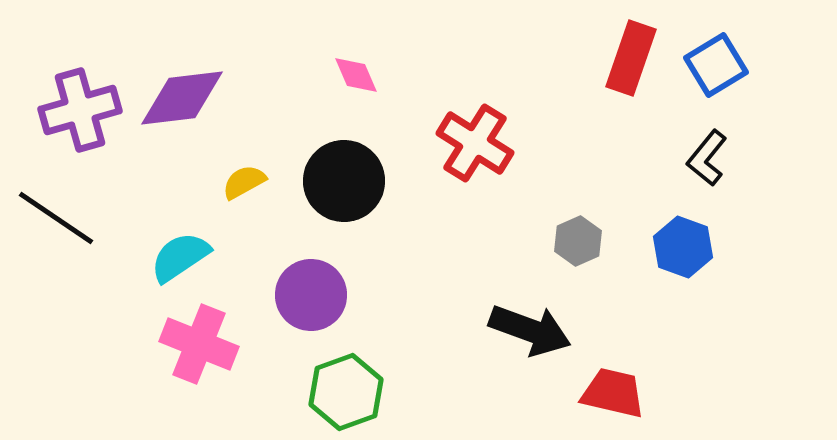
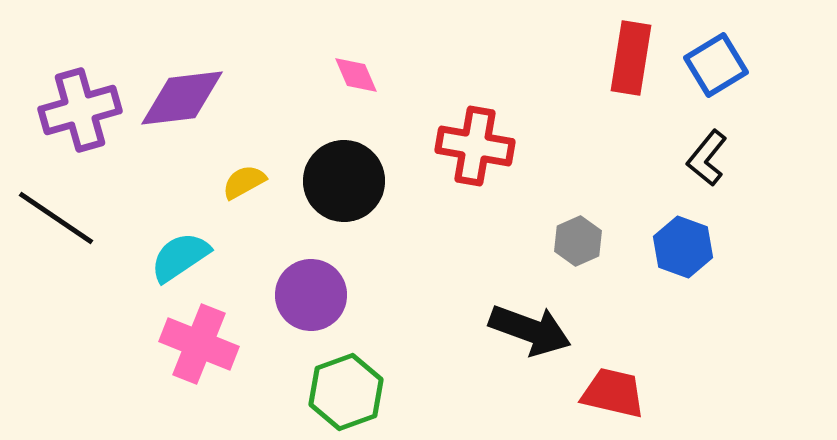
red rectangle: rotated 10 degrees counterclockwise
red cross: moved 3 px down; rotated 22 degrees counterclockwise
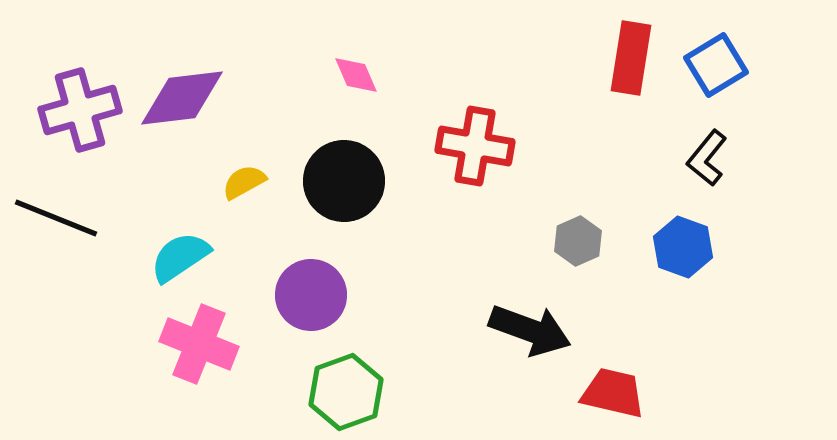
black line: rotated 12 degrees counterclockwise
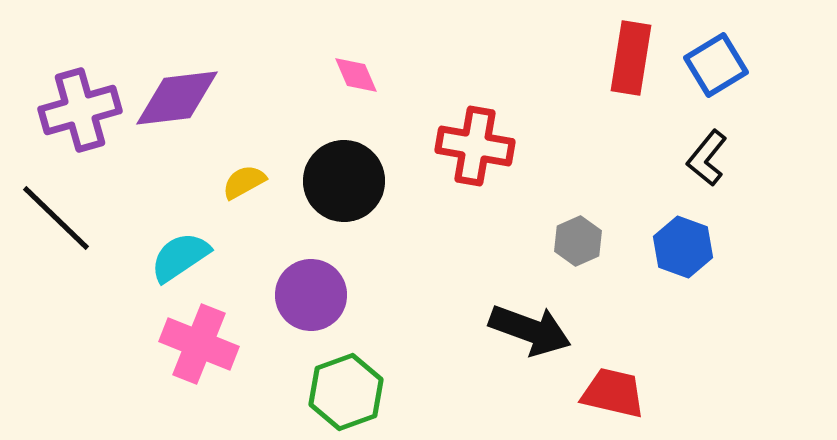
purple diamond: moved 5 px left
black line: rotated 22 degrees clockwise
